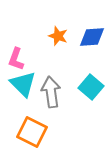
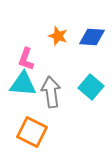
blue diamond: rotated 8 degrees clockwise
pink L-shape: moved 10 px right
cyan triangle: rotated 40 degrees counterclockwise
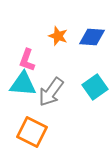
pink L-shape: moved 1 px right, 1 px down
cyan square: moved 4 px right; rotated 15 degrees clockwise
gray arrow: rotated 136 degrees counterclockwise
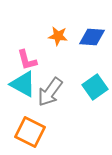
orange star: rotated 12 degrees counterclockwise
pink L-shape: rotated 35 degrees counterclockwise
cyan triangle: rotated 24 degrees clockwise
gray arrow: moved 1 px left
orange square: moved 2 px left
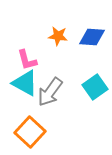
cyan triangle: moved 2 px right, 1 px up
orange square: rotated 16 degrees clockwise
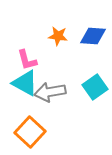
blue diamond: moved 1 px right, 1 px up
gray arrow: rotated 44 degrees clockwise
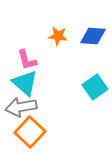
cyan triangle: rotated 12 degrees clockwise
gray arrow: moved 29 px left, 15 px down
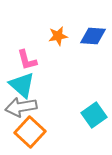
orange star: rotated 18 degrees counterclockwise
cyan triangle: moved 3 px left, 2 px down
cyan square: moved 1 px left, 28 px down
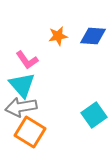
pink L-shape: rotated 20 degrees counterclockwise
cyan triangle: rotated 8 degrees clockwise
orange square: rotated 12 degrees counterclockwise
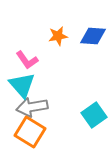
gray arrow: moved 11 px right
